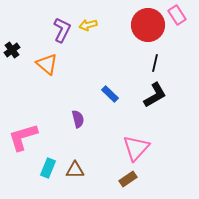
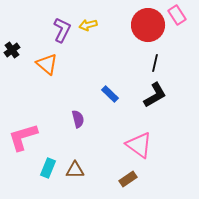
pink triangle: moved 3 px right, 3 px up; rotated 36 degrees counterclockwise
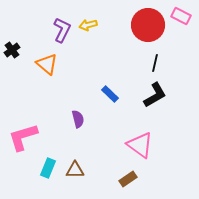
pink rectangle: moved 4 px right, 1 px down; rotated 30 degrees counterclockwise
pink triangle: moved 1 px right
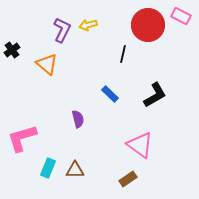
black line: moved 32 px left, 9 px up
pink L-shape: moved 1 px left, 1 px down
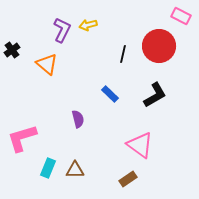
red circle: moved 11 px right, 21 px down
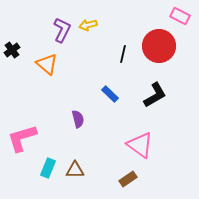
pink rectangle: moved 1 px left
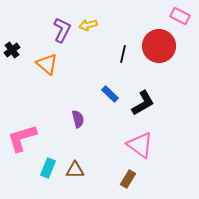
black L-shape: moved 12 px left, 8 px down
brown rectangle: rotated 24 degrees counterclockwise
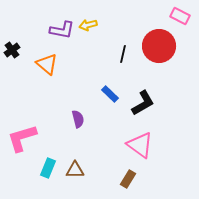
purple L-shape: rotated 75 degrees clockwise
